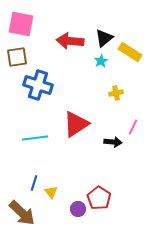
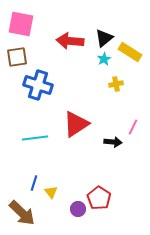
cyan star: moved 3 px right, 2 px up
yellow cross: moved 9 px up
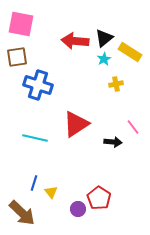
red arrow: moved 5 px right
pink line: rotated 63 degrees counterclockwise
cyan line: rotated 20 degrees clockwise
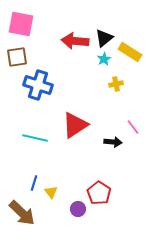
red triangle: moved 1 px left, 1 px down
red pentagon: moved 5 px up
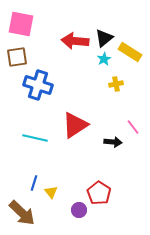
purple circle: moved 1 px right, 1 px down
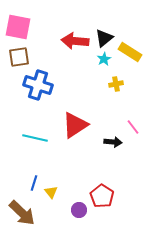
pink square: moved 3 px left, 3 px down
brown square: moved 2 px right
red pentagon: moved 3 px right, 3 px down
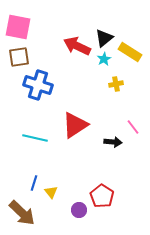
red arrow: moved 2 px right, 5 px down; rotated 20 degrees clockwise
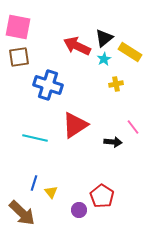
blue cross: moved 10 px right
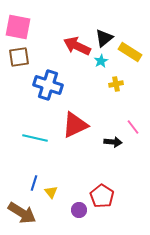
cyan star: moved 3 px left, 2 px down
red triangle: rotated 8 degrees clockwise
brown arrow: rotated 12 degrees counterclockwise
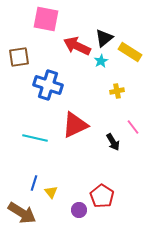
pink square: moved 28 px right, 8 px up
yellow cross: moved 1 px right, 7 px down
black arrow: rotated 54 degrees clockwise
